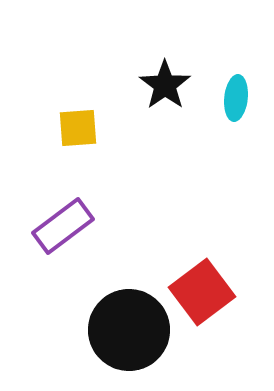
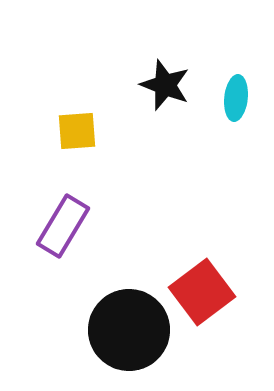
black star: rotated 15 degrees counterclockwise
yellow square: moved 1 px left, 3 px down
purple rectangle: rotated 22 degrees counterclockwise
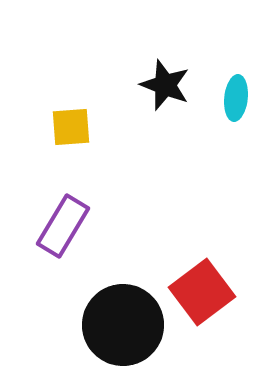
yellow square: moved 6 px left, 4 px up
black circle: moved 6 px left, 5 px up
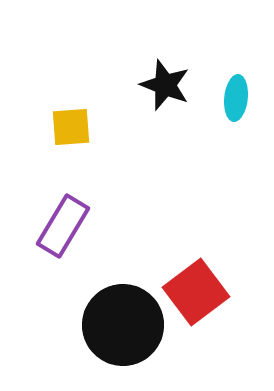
red square: moved 6 px left
